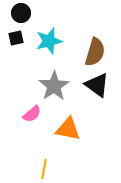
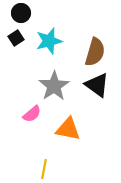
black square: rotated 21 degrees counterclockwise
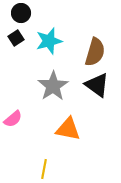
gray star: moved 1 px left
pink semicircle: moved 19 px left, 5 px down
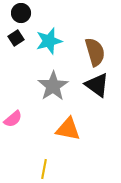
brown semicircle: rotated 32 degrees counterclockwise
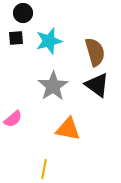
black circle: moved 2 px right
black square: rotated 28 degrees clockwise
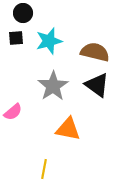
brown semicircle: rotated 60 degrees counterclockwise
pink semicircle: moved 7 px up
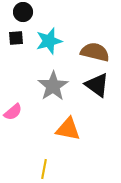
black circle: moved 1 px up
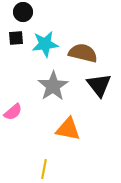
cyan star: moved 4 px left, 3 px down; rotated 8 degrees clockwise
brown semicircle: moved 12 px left, 1 px down
black triangle: moved 2 px right; rotated 16 degrees clockwise
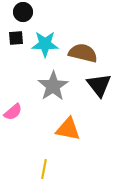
cyan star: rotated 8 degrees clockwise
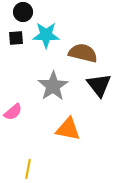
cyan star: moved 1 px right, 9 px up
yellow line: moved 16 px left
